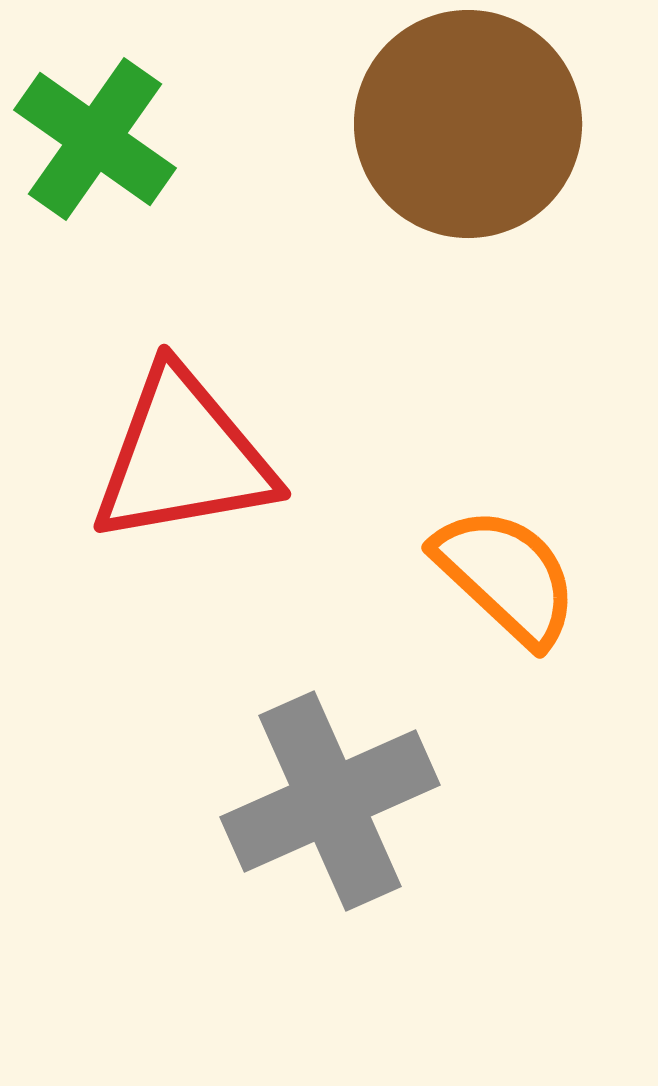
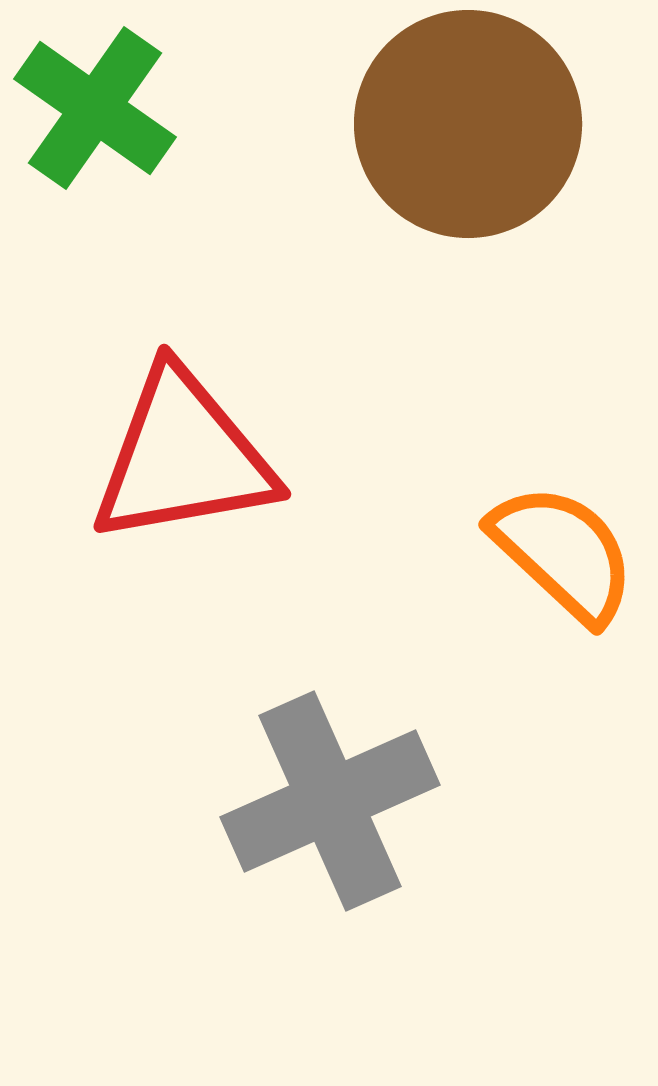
green cross: moved 31 px up
orange semicircle: moved 57 px right, 23 px up
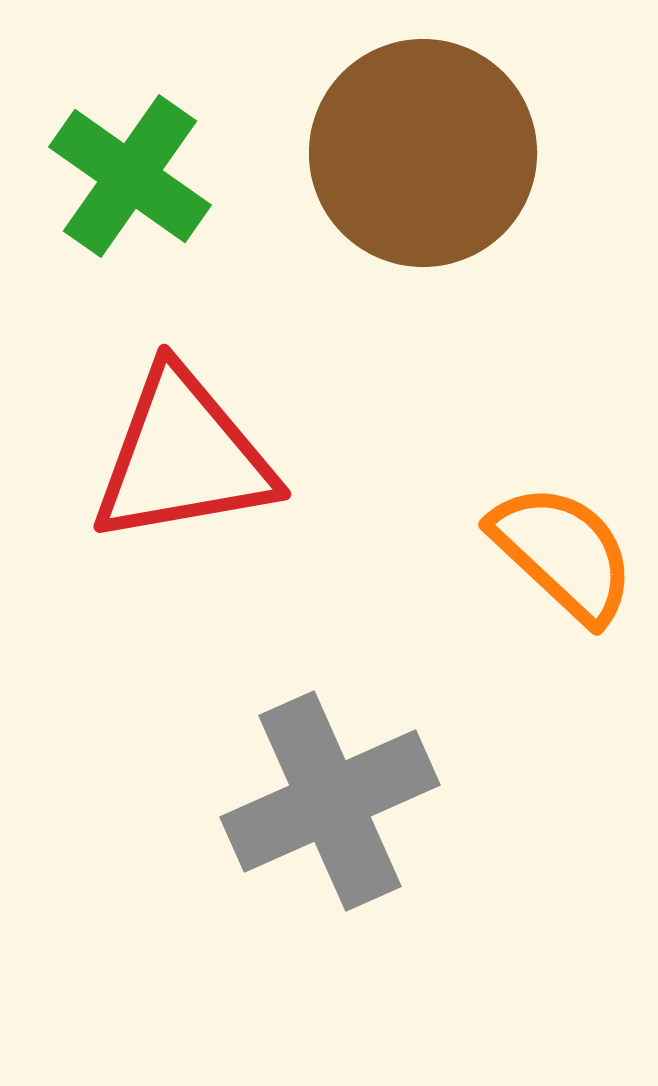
green cross: moved 35 px right, 68 px down
brown circle: moved 45 px left, 29 px down
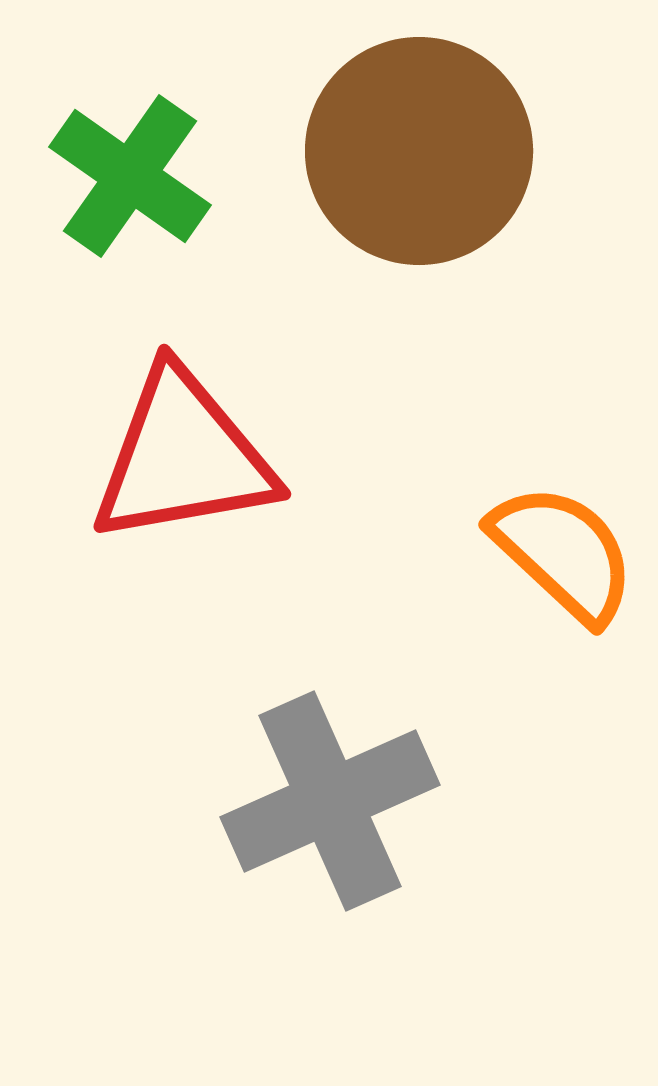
brown circle: moved 4 px left, 2 px up
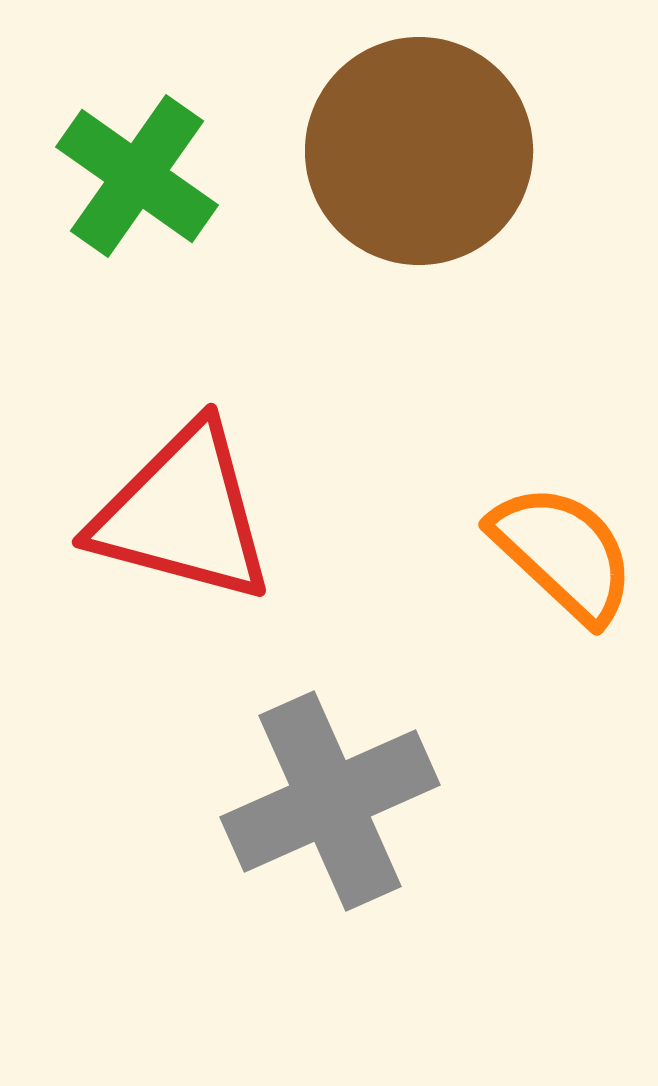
green cross: moved 7 px right
red triangle: moved 57 px down; rotated 25 degrees clockwise
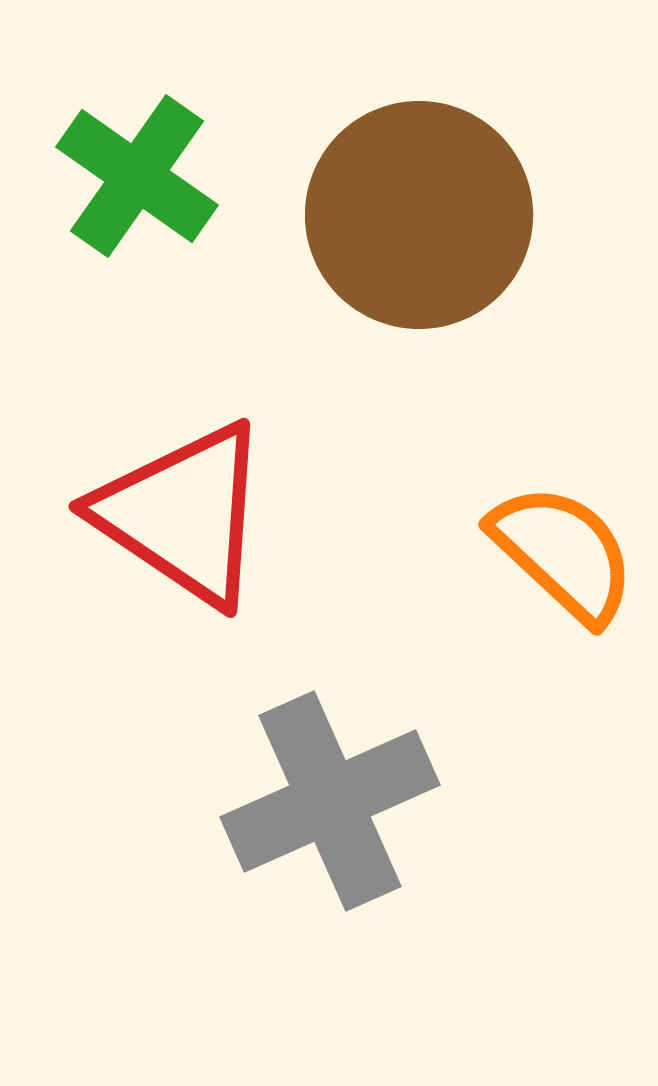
brown circle: moved 64 px down
red triangle: rotated 19 degrees clockwise
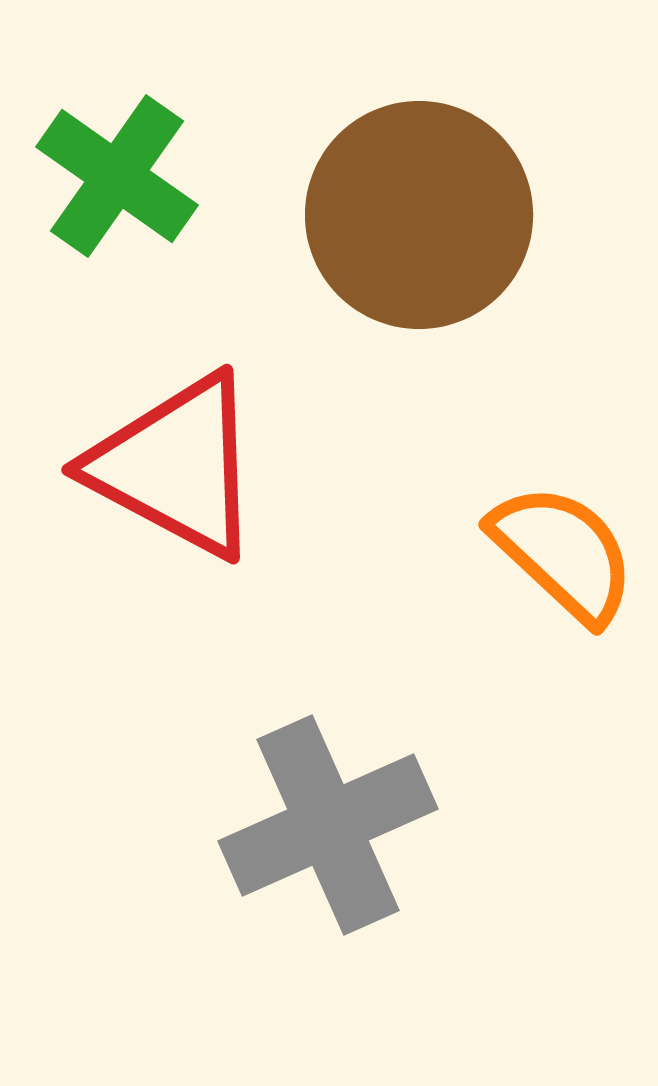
green cross: moved 20 px left
red triangle: moved 7 px left, 48 px up; rotated 6 degrees counterclockwise
gray cross: moved 2 px left, 24 px down
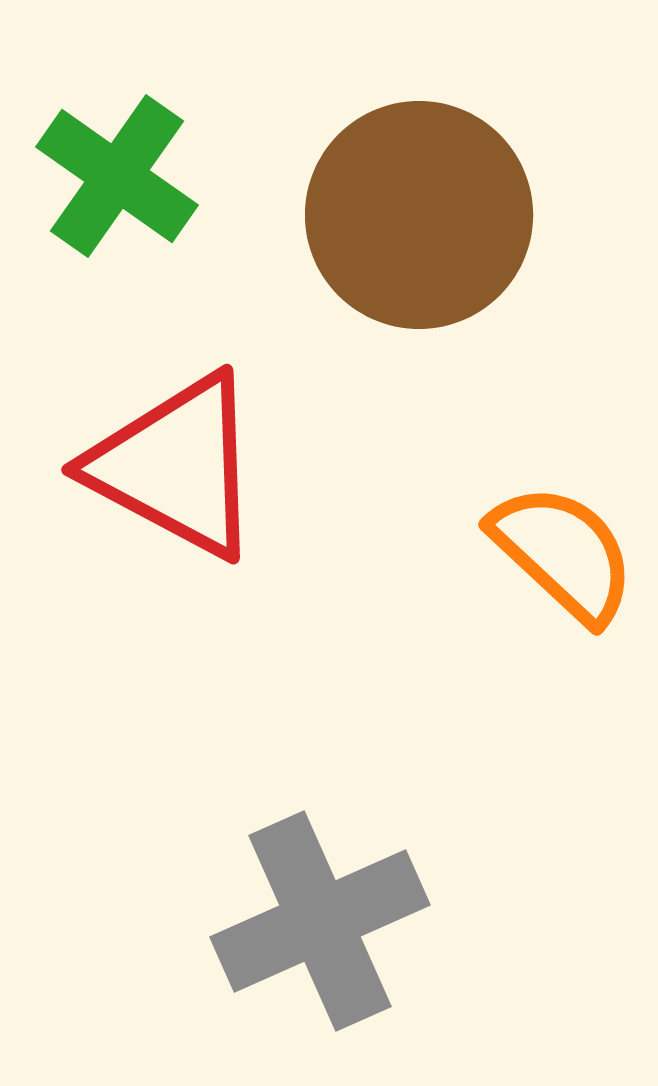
gray cross: moved 8 px left, 96 px down
